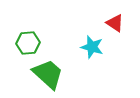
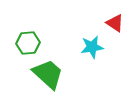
cyan star: rotated 25 degrees counterclockwise
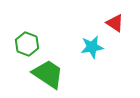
green hexagon: moved 1 px left, 1 px down; rotated 25 degrees clockwise
green trapezoid: rotated 8 degrees counterclockwise
